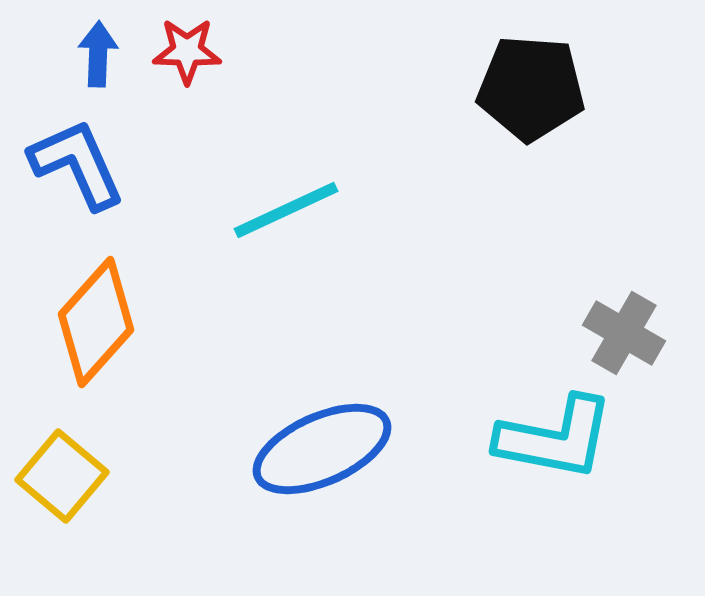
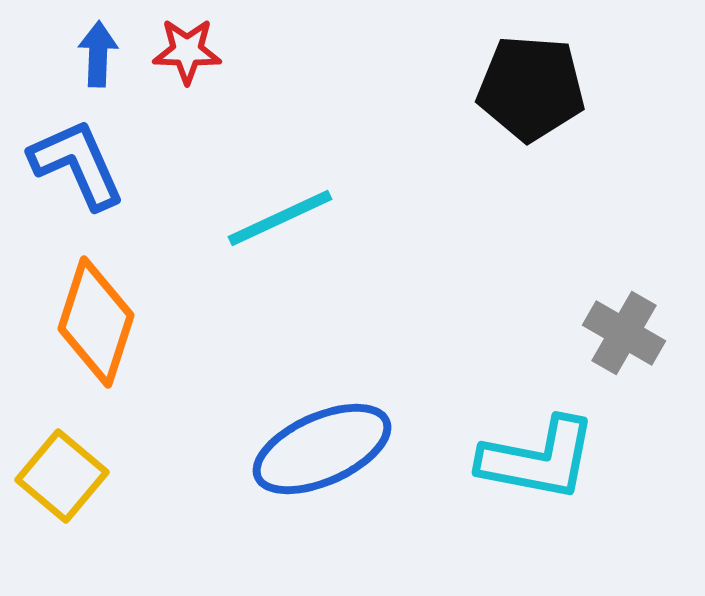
cyan line: moved 6 px left, 8 px down
orange diamond: rotated 24 degrees counterclockwise
cyan L-shape: moved 17 px left, 21 px down
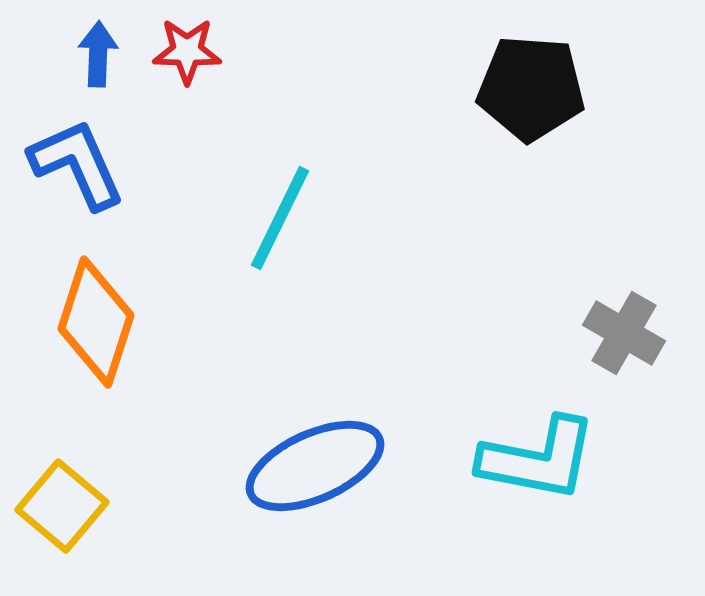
cyan line: rotated 39 degrees counterclockwise
blue ellipse: moved 7 px left, 17 px down
yellow square: moved 30 px down
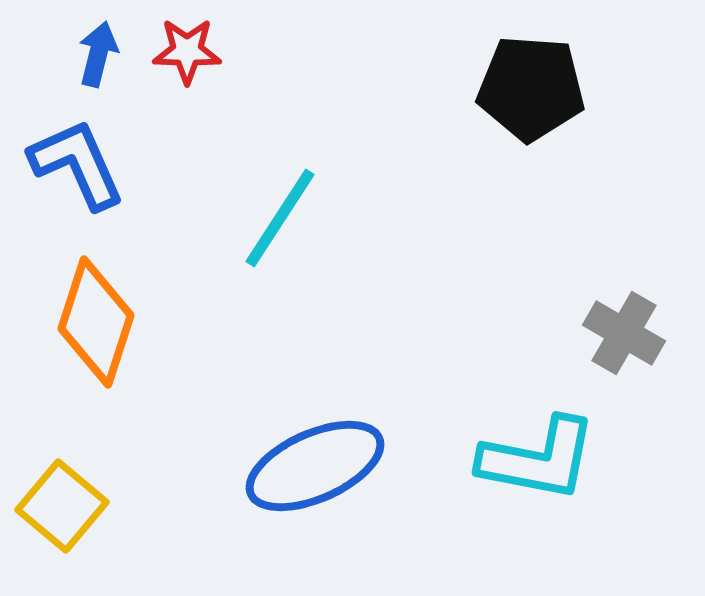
blue arrow: rotated 12 degrees clockwise
cyan line: rotated 7 degrees clockwise
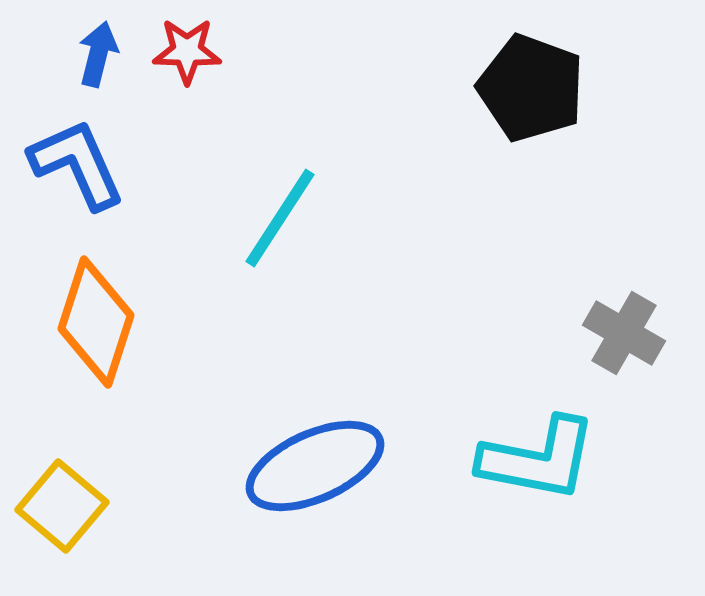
black pentagon: rotated 16 degrees clockwise
